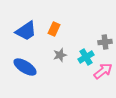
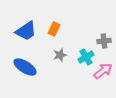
gray cross: moved 1 px left, 1 px up
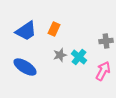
gray cross: moved 2 px right
cyan cross: moved 7 px left; rotated 21 degrees counterclockwise
pink arrow: rotated 24 degrees counterclockwise
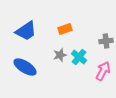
orange rectangle: moved 11 px right; rotated 48 degrees clockwise
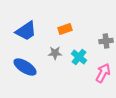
gray star: moved 5 px left, 2 px up; rotated 16 degrees clockwise
pink arrow: moved 2 px down
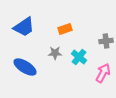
blue trapezoid: moved 2 px left, 4 px up
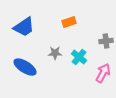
orange rectangle: moved 4 px right, 7 px up
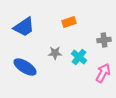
gray cross: moved 2 px left, 1 px up
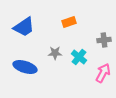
blue ellipse: rotated 15 degrees counterclockwise
